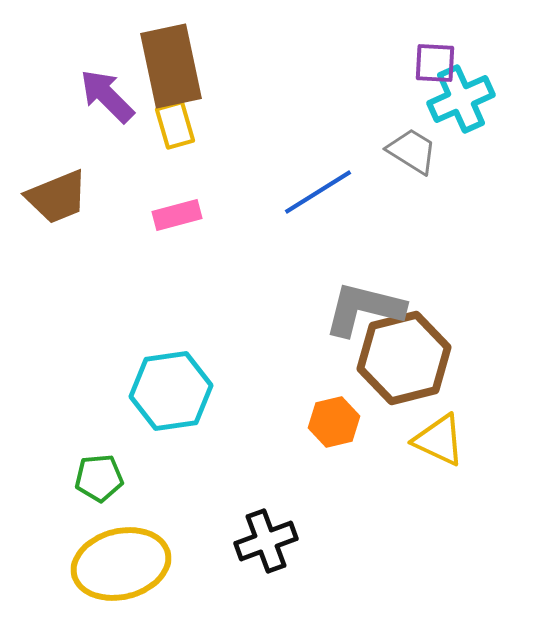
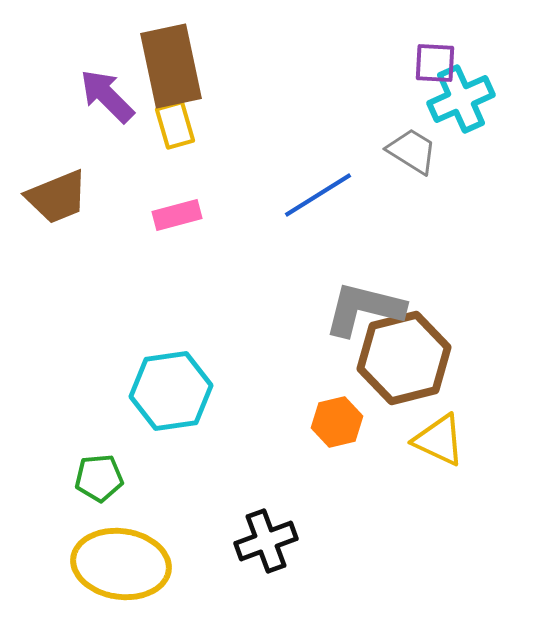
blue line: moved 3 px down
orange hexagon: moved 3 px right
yellow ellipse: rotated 22 degrees clockwise
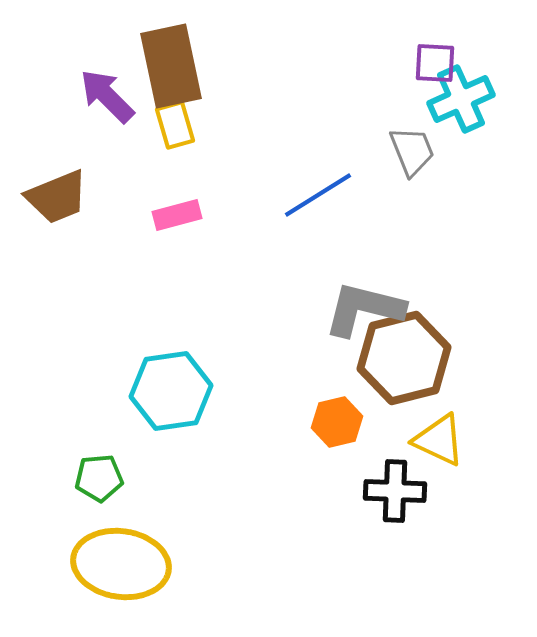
gray trapezoid: rotated 36 degrees clockwise
black cross: moved 129 px right, 50 px up; rotated 22 degrees clockwise
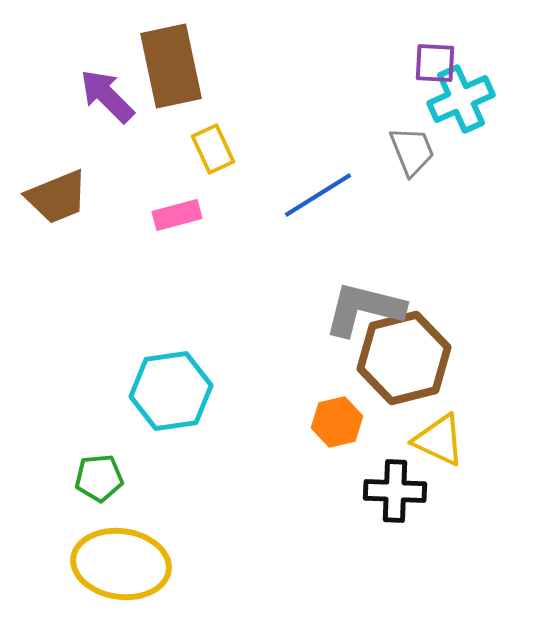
yellow rectangle: moved 38 px right, 24 px down; rotated 9 degrees counterclockwise
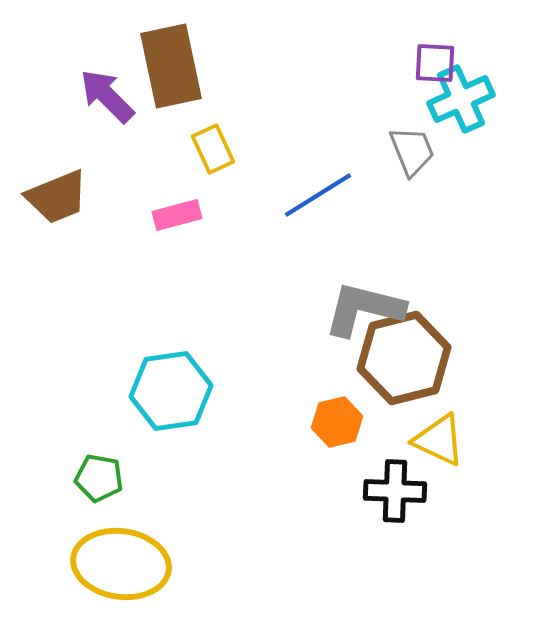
green pentagon: rotated 15 degrees clockwise
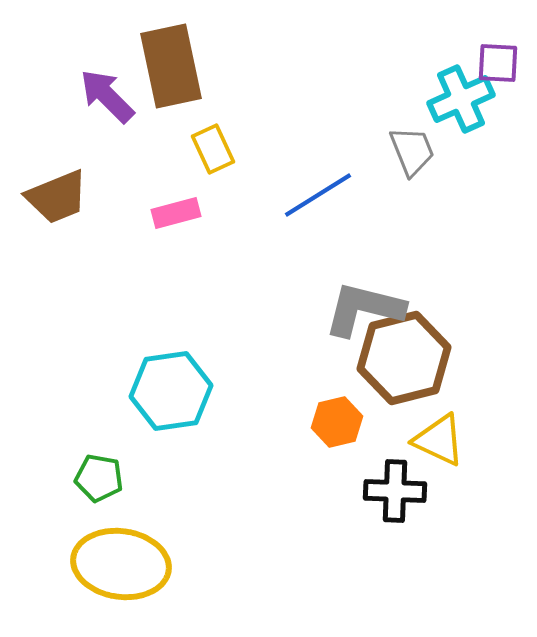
purple square: moved 63 px right
pink rectangle: moved 1 px left, 2 px up
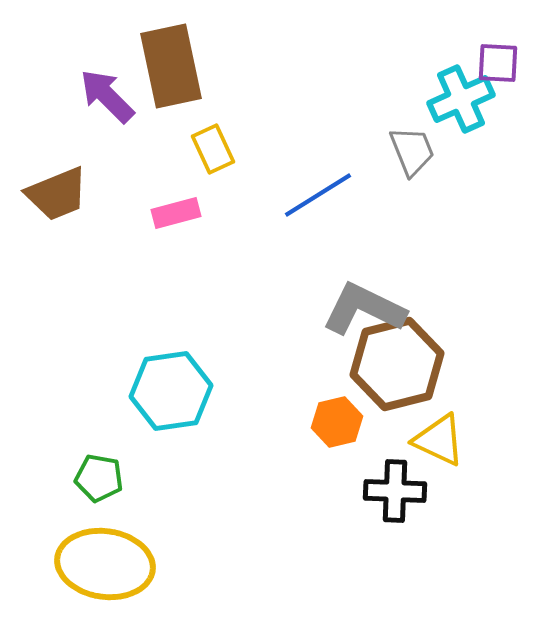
brown trapezoid: moved 3 px up
gray L-shape: rotated 12 degrees clockwise
brown hexagon: moved 7 px left, 6 px down
yellow ellipse: moved 16 px left
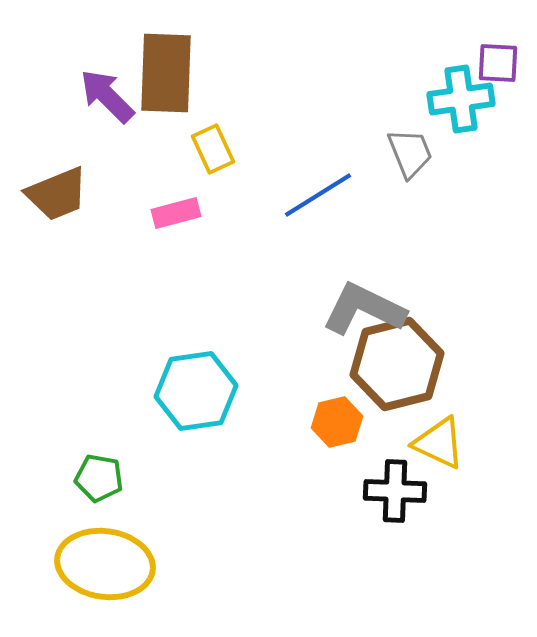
brown rectangle: moved 5 px left, 7 px down; rotated 14 degrees clockwise
cyan cross: rotated 16 degrees clockwise
gray trapezoid: moved 2 px left, 2 px down
cyan hexagon: moved 25 px right
yellow triangle: moved 3 px down
